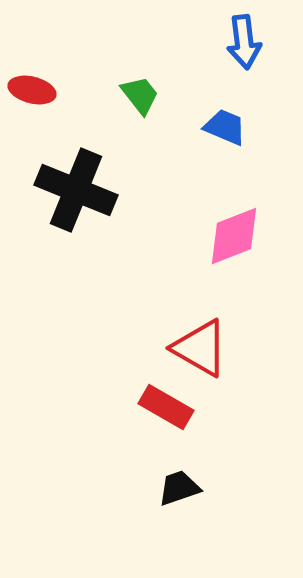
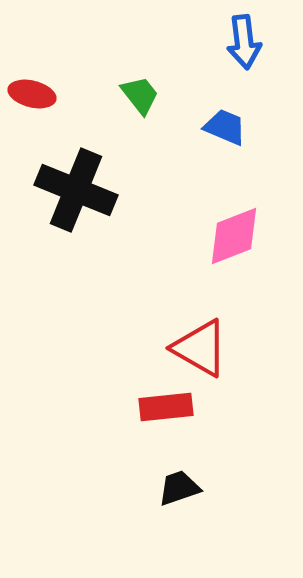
red ellipse: moved 4 px down
red rectangle: rotated 36 degrees counterclockwise
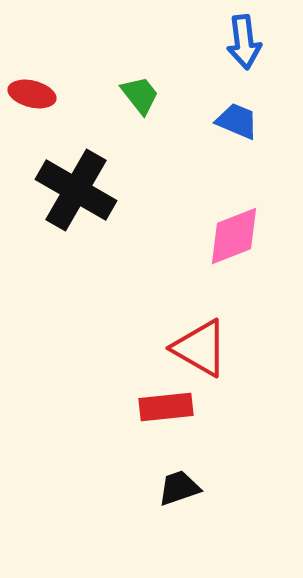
blue trapezoid: moved 12 px right, 6 px up
black cross: rotated 8 degrees clockwise
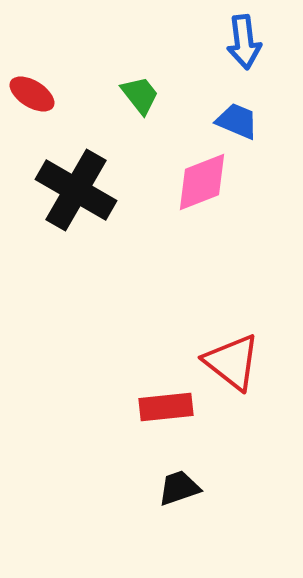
red ellipse: rotated 18 degrees clockwise
pink diamond: moved 32 px left, 54 px up
red triangle: moved 32 px right, 14 px down; rotated 8 degrees clockwise
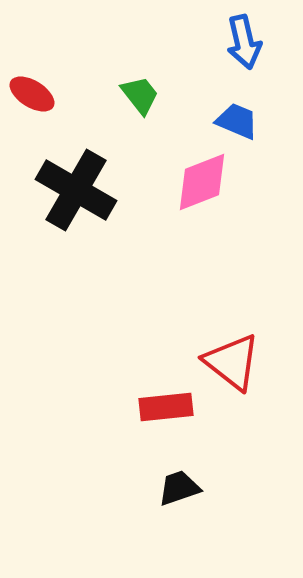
blue arrow: rotated 6 degrees counterclockwise
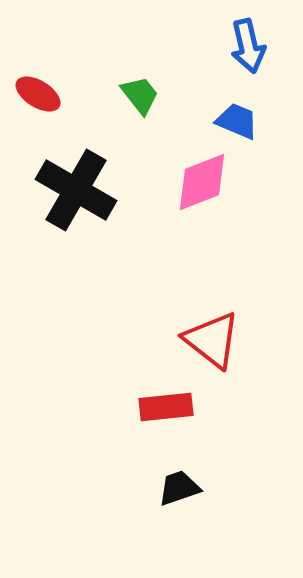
blue arrow: moved 4 px right, 4 px down
red ellipse: moved 6 px right
red triangle: moved 20 px left, 22 px up
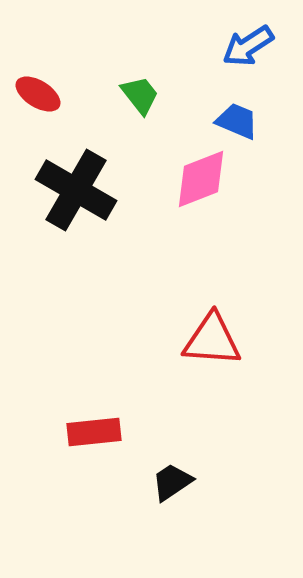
blue arrow: rotated 70 degrees clockwise
pink diamond: moved 1 px left, 3 px up
red triangle: rotated 34 degrees counterclockwise
red rectangle: moved 72 px left, 25 px down
black trapezoid: moved 7 px left, 6 px up; rotated 15 degrees counterclockwise
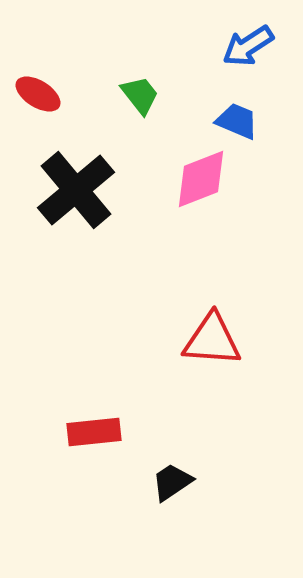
black cross: rotated 20 degrees clockwise
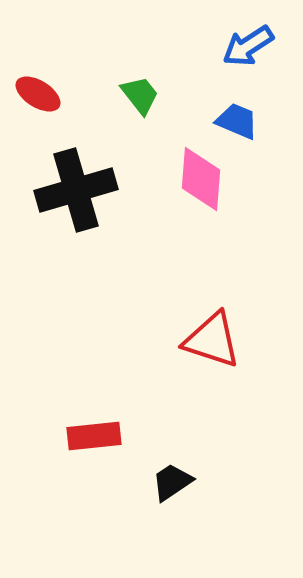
pink diamond: rotated 64 degrees counterclockwise
black cross: rotated 24 degrees clockwise
red triangle: rotated 14 degrees clockwise
red rectangle: moved 4 px down
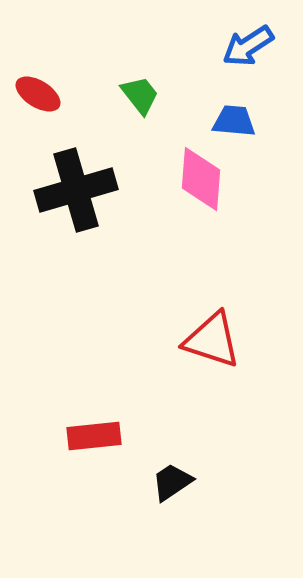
blue trapezoid: moved 3 px left; rotated 18 degrees counterclockwise
